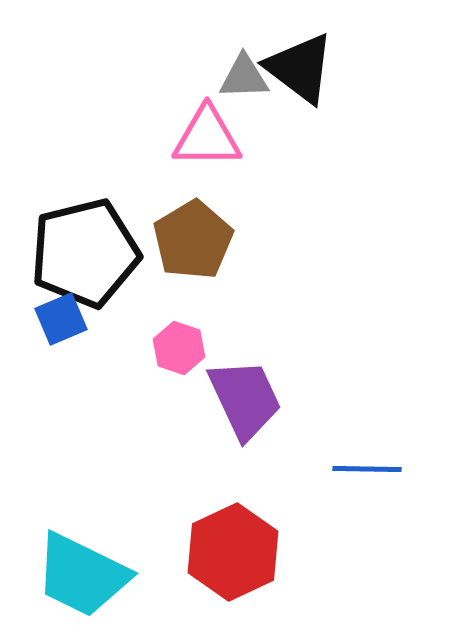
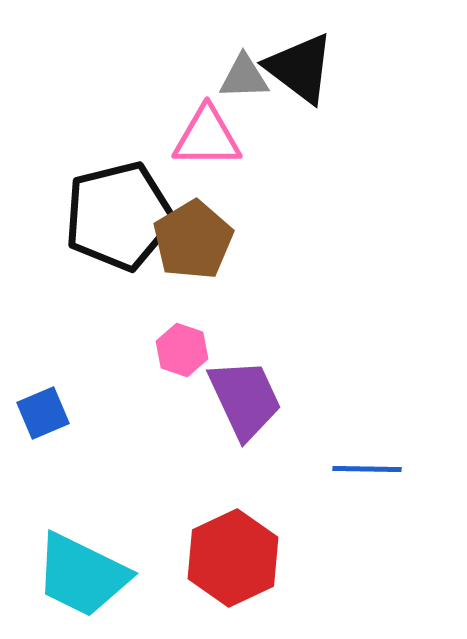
black pentagon: moved 34 px right, 37 px up
blue square: moved 18 px left, 94 px down
pink hexagon: moved 3 px right, 2 px down
red hexagon: moved 6 px down
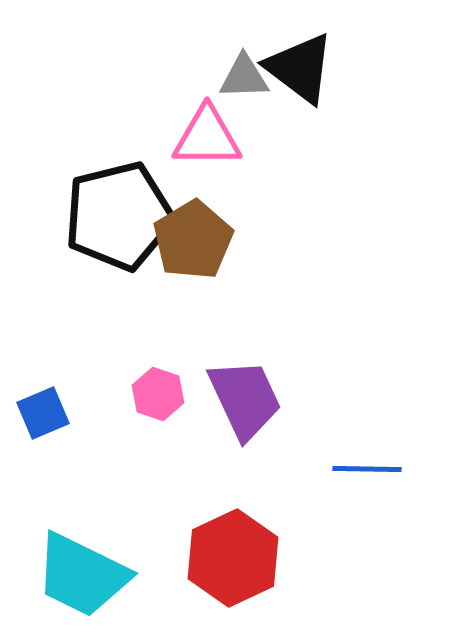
pink hexagon: moved 24 px left, 44 px down
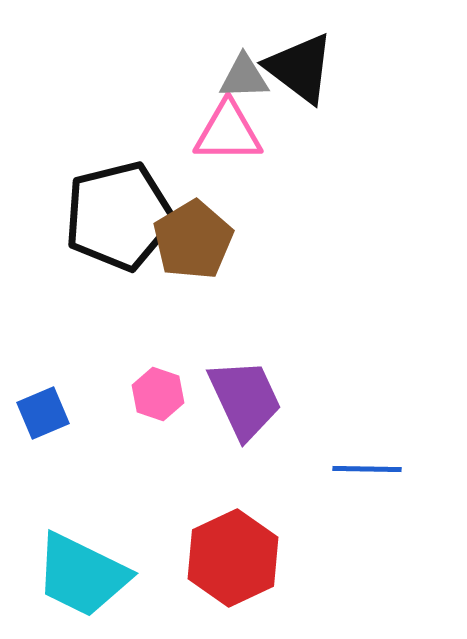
pink triangle: moved 21 px right, 5 px up
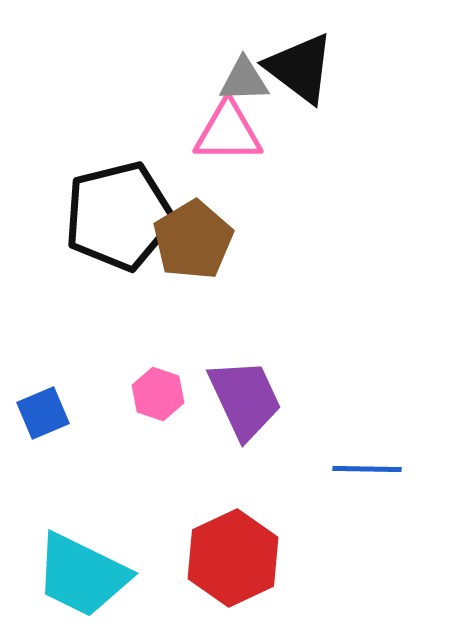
gray triangle: moved 3 px down
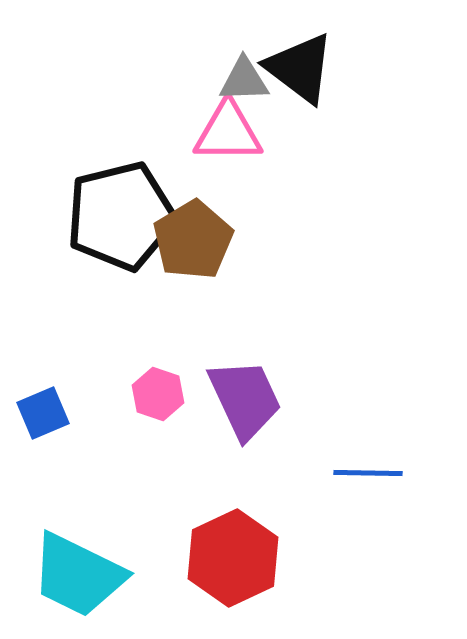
black pentagon: moved 2 px right
blue line: moved 1 px right, 4 px down
cyan trapezoid: moved 4 px left
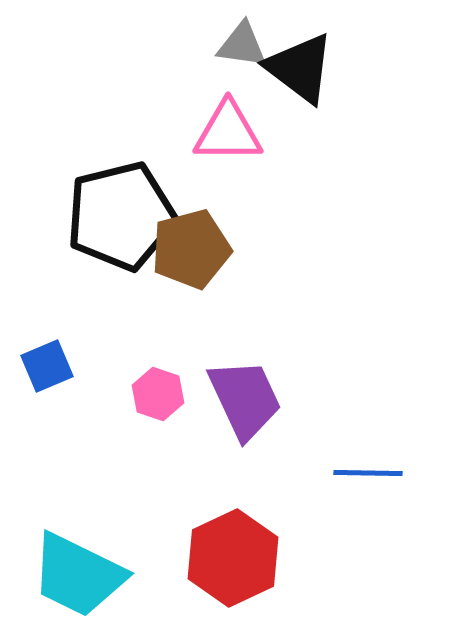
gray triangle: moved 2 px left, 35 px up; rotated 10 degrees clockwise
brown pentagon: moved 2 px left, 9 px down; rotated 16 degrees clockwise
blue square: moved 4 px right, 47 px up
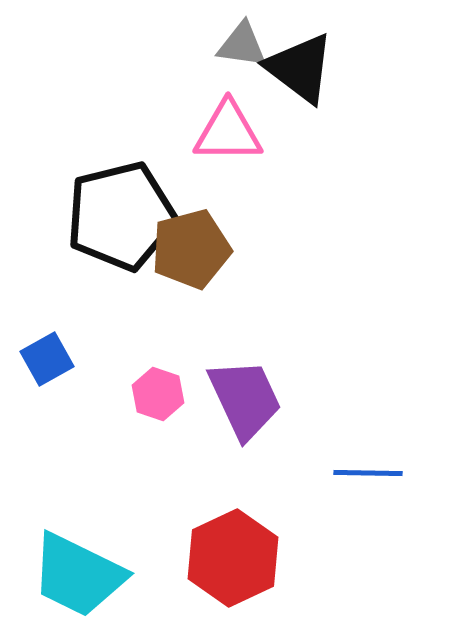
blue square: moved 7 px up; rotated 6 degrees counterclockwise
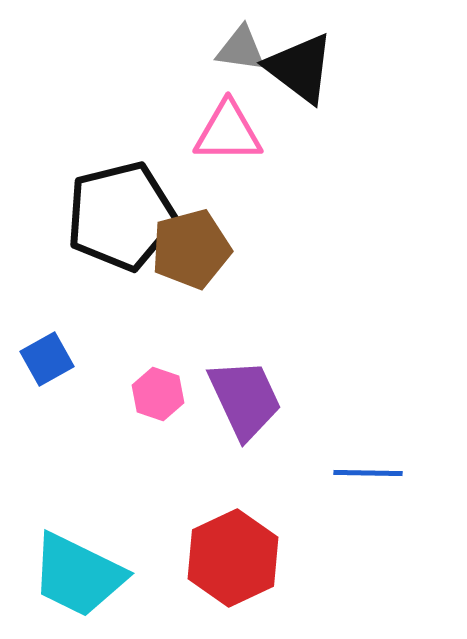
gray triangle: moved 1 px left, 4 px down
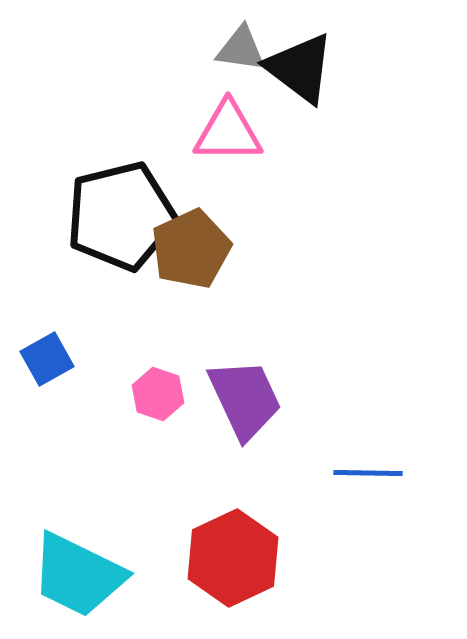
brown pentagon: rotated 10 degrees counterclockwise
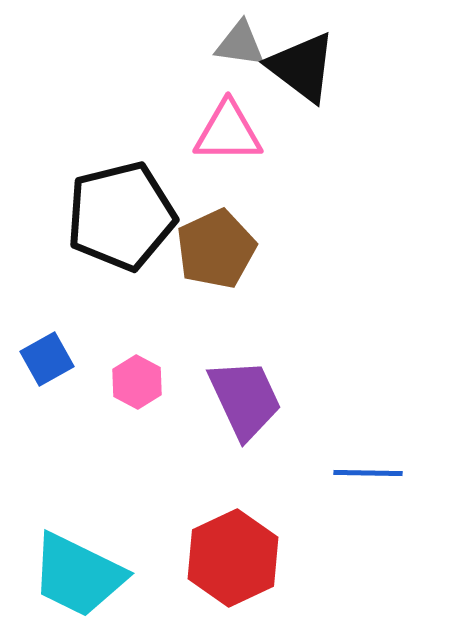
gray triangle: moved 1 px left, 5 px up
black triangle: moved 2 px right, 1 px up
brown pentagon: moved 25 px right
pink hexagon: moved 21 px left, 12 px up; rotated 9 degrees clockwise
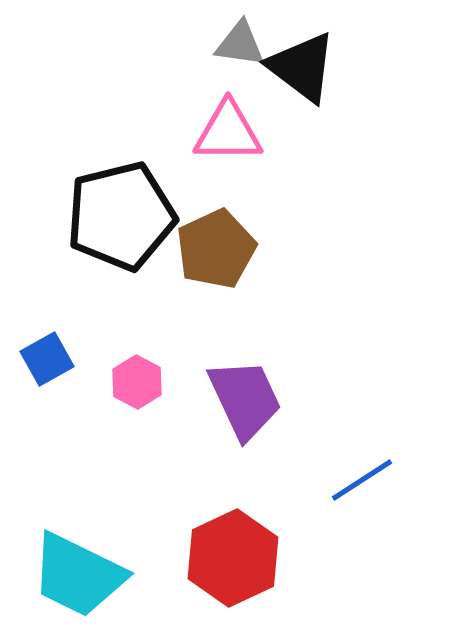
blue line: moved 6 px left, 7 px down; rotated 34 degrees counterclockwise
